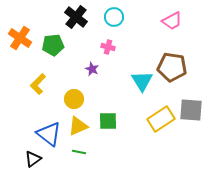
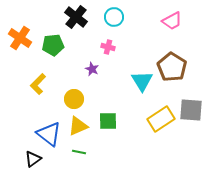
brown pentagon: rotated 24 degrees clockwise
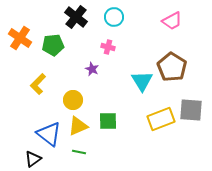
yellow circle: moved 1 px left, 1 px down
yellow rectangle: rotated 12 degrees clockwise
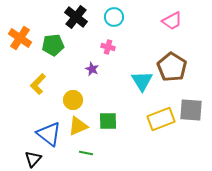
green line: moved 7 px right, 1 px down
black triangle: rotated 12 degrees counterclockwise
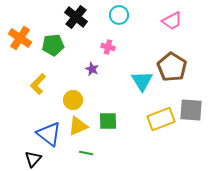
cyan circle: moved 5 px right, 2 px up
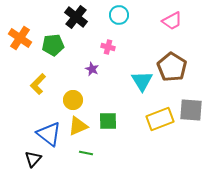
yellow rectangle: moved 1 px left
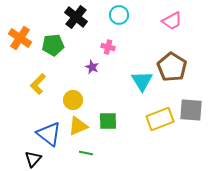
purple star: moved 2 px up
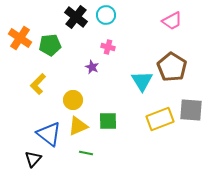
cyan circle: moved 13 px left
green pentagon: moved 3 px left
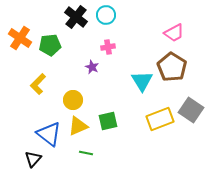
pink trapezoid: moved 2 px right, 12 px down
pink cross: rotated 24 degrees counterclockwise
gray square: rotated 30 degrees clockwise
green square: rotated 12 degrees counterclockwise
